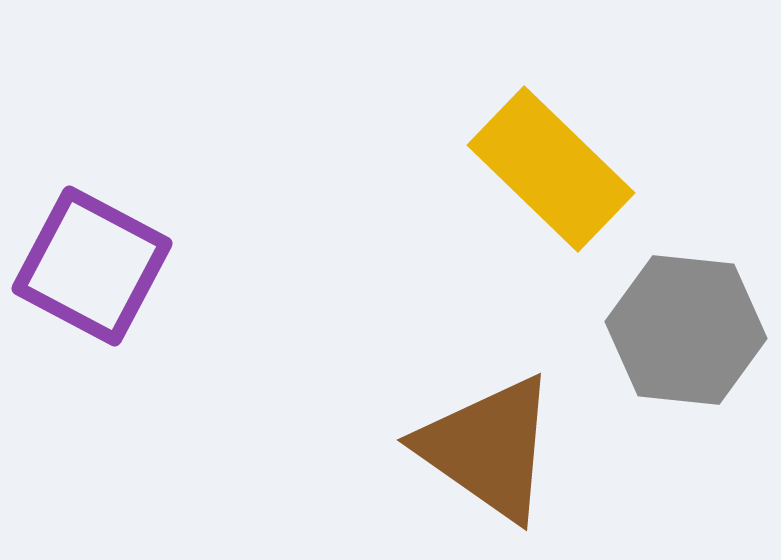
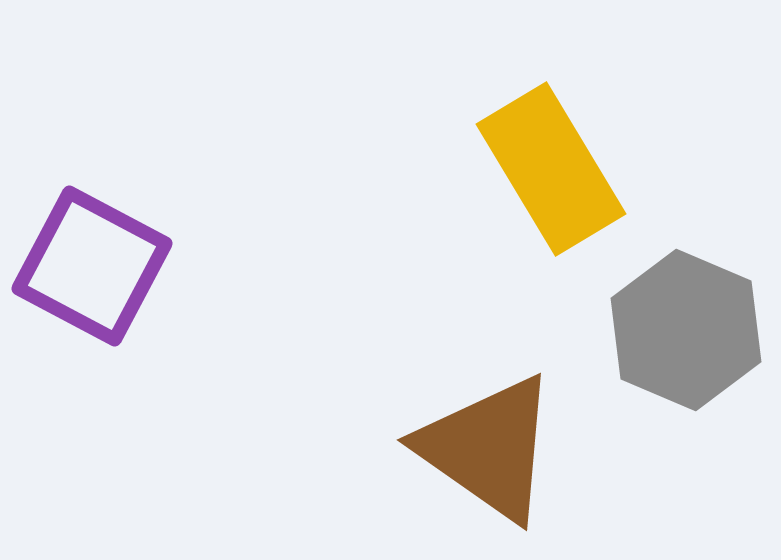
yellow rectangle: rotated 15 degrees clockwise
gray hexagon: rotated 17 degrees clockwise
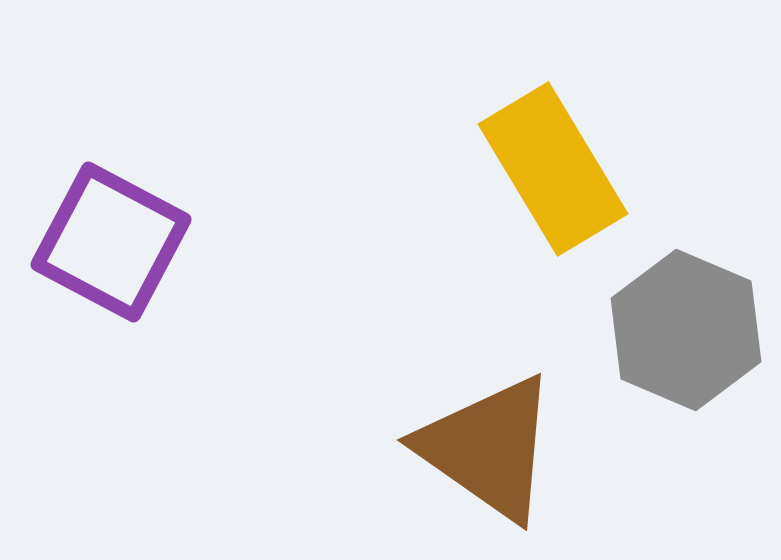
yellow rectangle: moved 2 px right
purple square: moved 19 px right, 24 px up
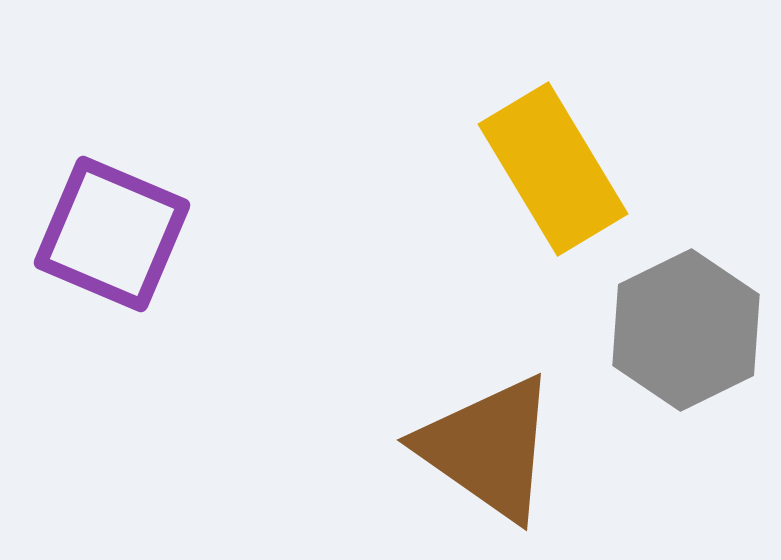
purple square: moved 1 px right, 8 px up; rotated 5 degrees counterclockwise
gray hexagon: rotated 11 degrees clockwise
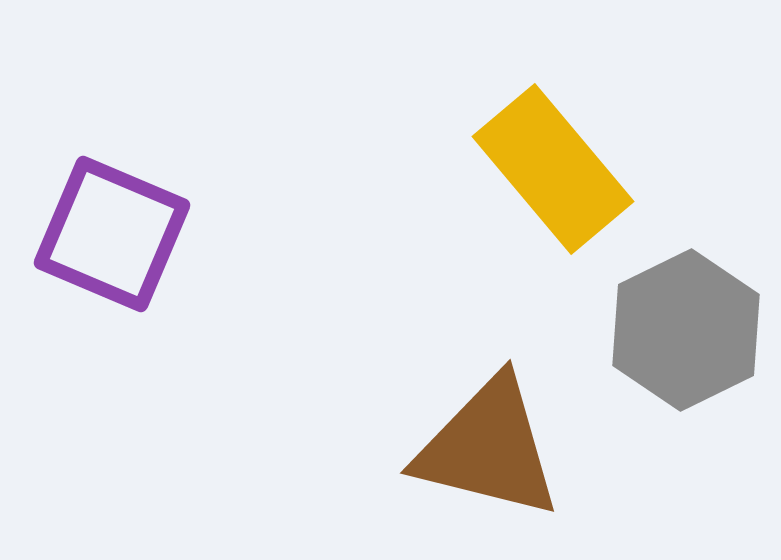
yellow rectangle: rotated 9 degrees counterclockwise
brown triangle: rotated 21 degrees counterclockwise
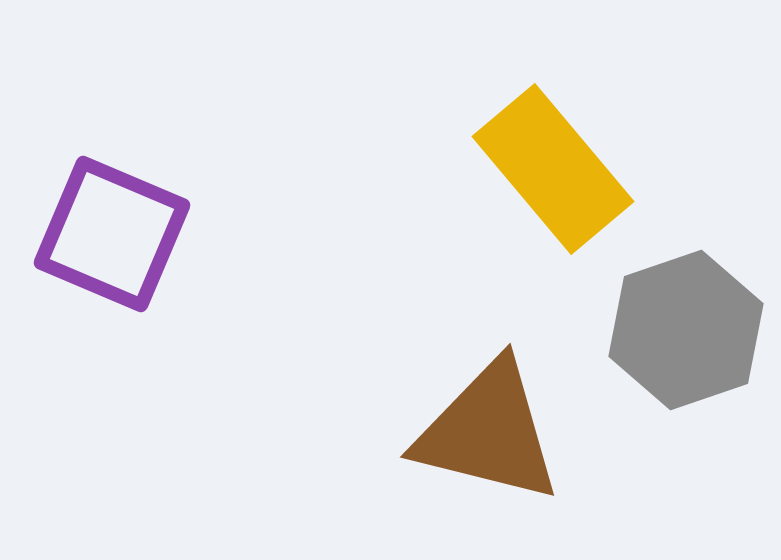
gray hexagon: rotated 7 degrees clockwise
brown triangle: moved 16 px up
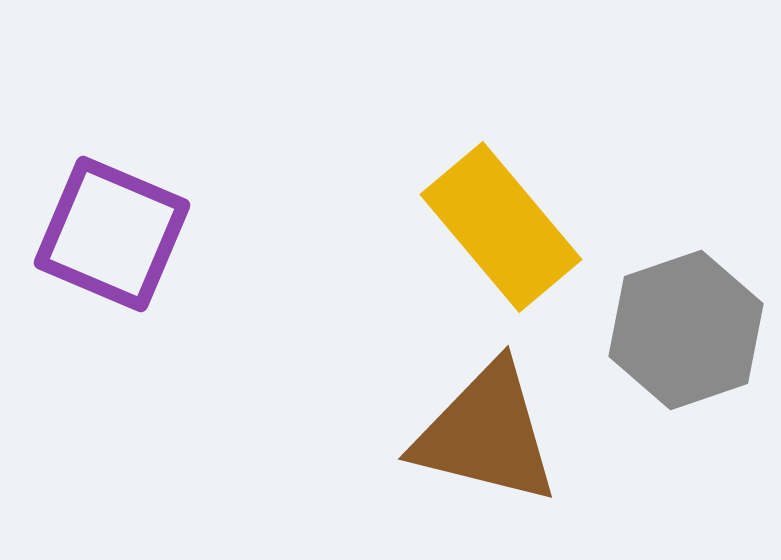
yellow rectangle: moved 52 px left, 58 px down
brown triangle: moved 2 px left, 2 px down
